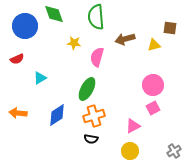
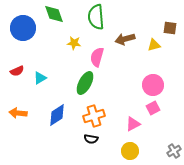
blue circle: moved 2 px left, 2 px down
red semicircle: moved 12 px down
green ellipse: moved 2 px left, 6 px up
pink triangle: moved 2 px up
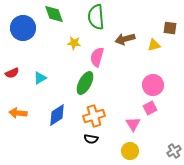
red semicircle: moved 5 px left, 2 px down
pink square: moved 3 px left
pink triangle: rotated 35 degrees counterclockwise
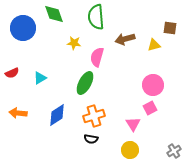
yellow circle: moved 1 px up
